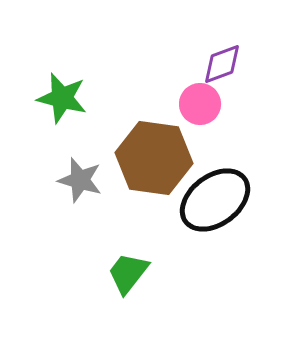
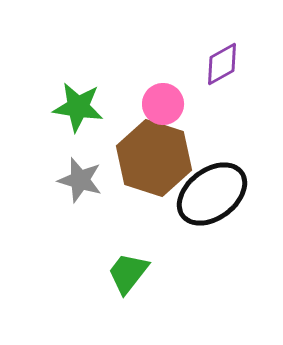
purple diamond: rotated 9 degrees counterclockwise
green star: moved 16 px right, 9 px down; rotated 6 degrees counterclockwise
pink circle: moved 37 px left
brown hexagon: rotated 10 degrees clockwise
black ellipse: moved 3 px left, 6 px up
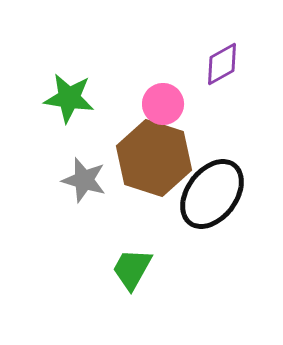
green star: moved 9 px left, 9 px up
gray star: moved 4 px right
black ellipse: rotated 16 degrees counterclockwise
green trapezoid: moved 4 px right, 4 px up; rotated 9 degrees counterclockwise
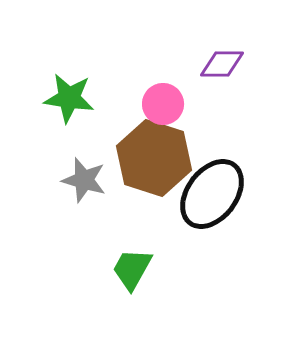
purple diamond: rotated 30 degrees clockwise
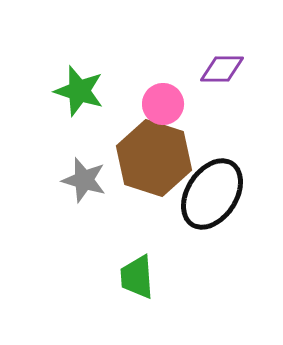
purple diamond: moved 5 px down
green star: moved 10 px right, 7 px up; rotated 9 degrees clockwise
black ellipse: rotated 4 degrees counterclockwise
green trapezoid: moved 5 px right, 8 px down; rotated 33 degrees counterclockwise
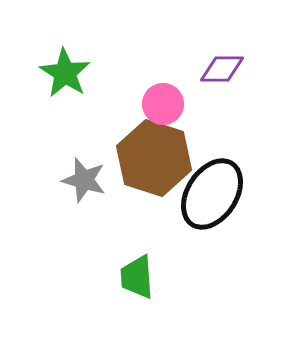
green star: moved 14 px left, 18 px up; rotated 15 degrees clockwise
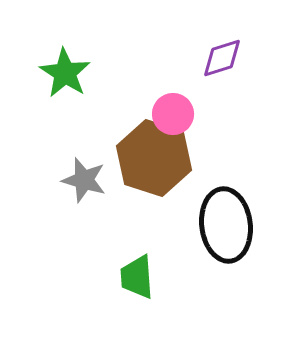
purple diamond: moved 11 px up; rotated 18 degrees counterclockwise
pink circle: moved 10 px right, 10 px down
black ellipse: moved 14 px right, 31 px down; rotated 40 degrees counterclockwise
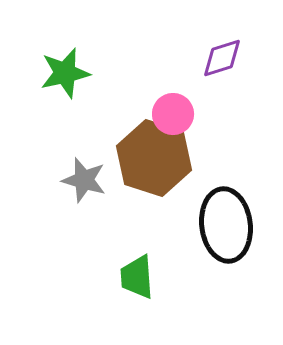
green star: rotated 27 degrees clockwise
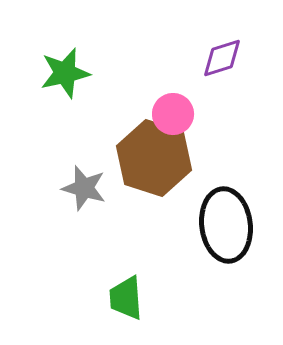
gray star: moved 8 px down
green trapezoid: moved 11 px left, 21 px down
